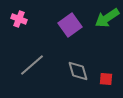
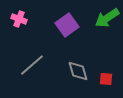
purple square: moved 3 px left
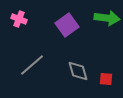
green arrow: rotated 140 degrees counterclockwise
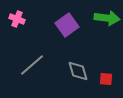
pink cross: moved 2 px left
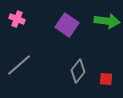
green arrow: moved 3 px down
purple square: rotated 20 degrees counterclockwise
gray line: moved 13 px left
gray diamond: rotated 55 degrees clockwise
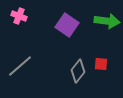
pink cross: moved 2 px right, 3 px up
gray line: moved 1 px right, 1 px down
red square: moved 5 px left, 15 px up
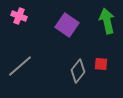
green arrow: rotated 110 degrees counterclockwise
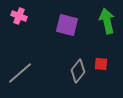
purple square: rotated 20 degrees counterclockwise
gray line: moved 7 px down
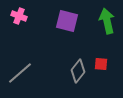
purple square: moved 4 px up
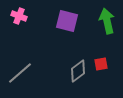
red square: rotated 16 degrees counterclockwise
gray diamond: rotated 15 degrees clockwise
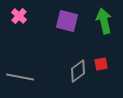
pink cross: rotated 21 degrees clockwise
green arrow: moved 3 px left
gray line: moved 4 px down; rotated 52 degrees clockwise
